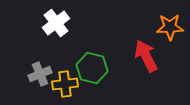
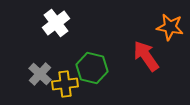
orange star: rotated 12 degrees clockwise
red arrow: rotated 8 degrees counterclockwise
gray cross: rotated 25 degrees counterclockwise
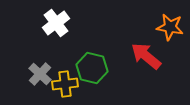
red arrow: rotated 16 degrees counterclockwise
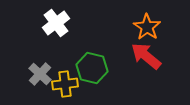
orange star: moved 23 px left; rotated 24 degrees clockwise
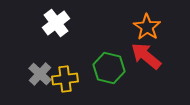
green hexagon: moved 17 px right
yellow cross: moved 5 px up
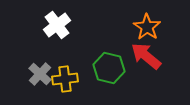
white cross: moved 1 px right, 2 px down
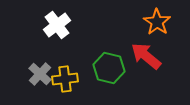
orange star: moved 10 px right, 5 px up
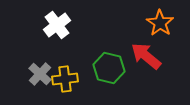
orange star: moved 3 px right, 1 px down
